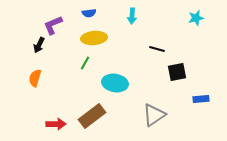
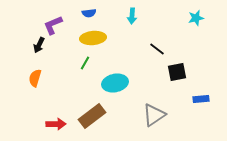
yellow ellipse: moved 1 px left
black line: rotated 21 degrees clockwise
cyan ellipse: rotated 20 degrees counterclockwise
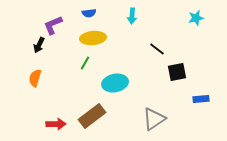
gray triangle: moved 4 px down
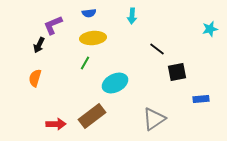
cyan star: moved 14 px right, 11 px down
cyan ellipse: rotated 15 degrees counterclockwise
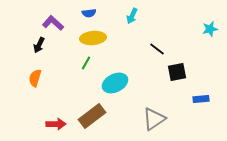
cyan arrow: rotated 21 degrees clockwise
purple L-shape: moved 2 px up; rotated 65 degrees clockwise
green line: moved 1 px right
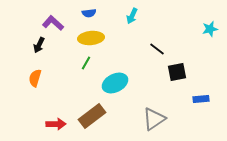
yellow ellipse: moved 2 px left
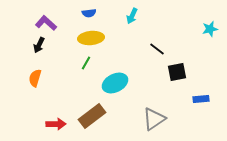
purple L-shape: moved 7 px left
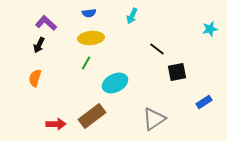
blue rectangle: moved 3 px right, 3 px down; rotated 28 degrees counterclockwise
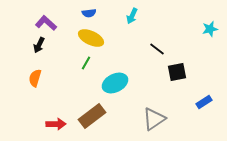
yellow ellipse: rotated 30 degrees clockwise
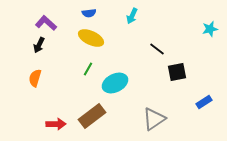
green line: moved 2 px right, 6 px down
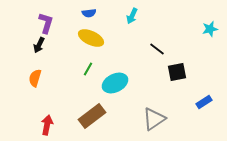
purple L-shape: rotated 65 degrees clockwise
red arrow: moved 9 px left, 1 px down; rotated 78 degrees counterclockwise
